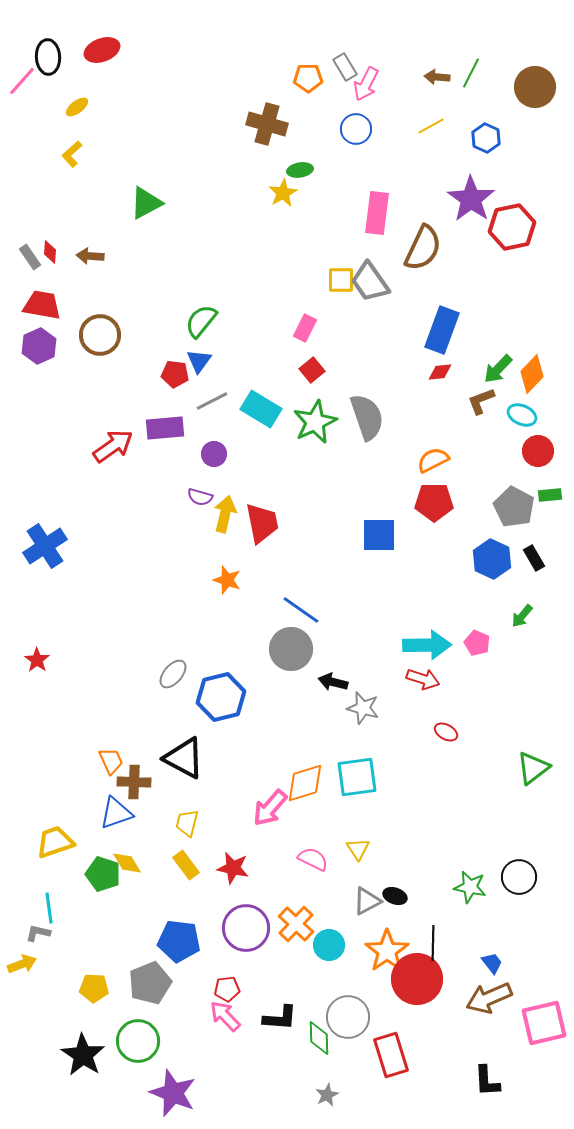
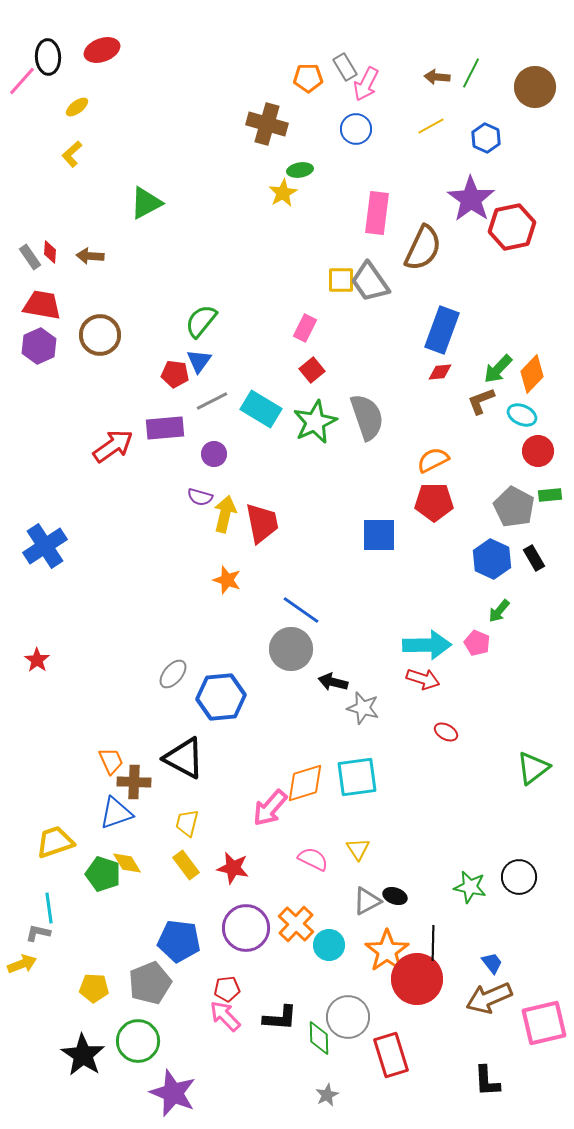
green arrow at (522, 616): moved 23 px left, 5 px up
blue hexagon at (221, 697): rotated 9 degrees clockwise
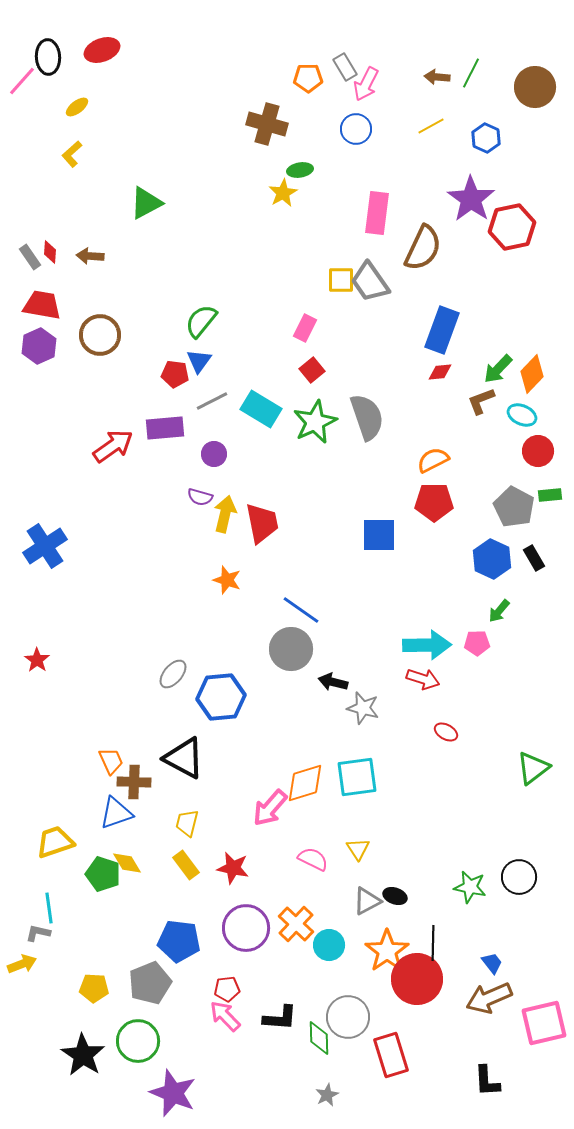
pink pentagon at (477, 643): rotated 25 degrees counterclockwise
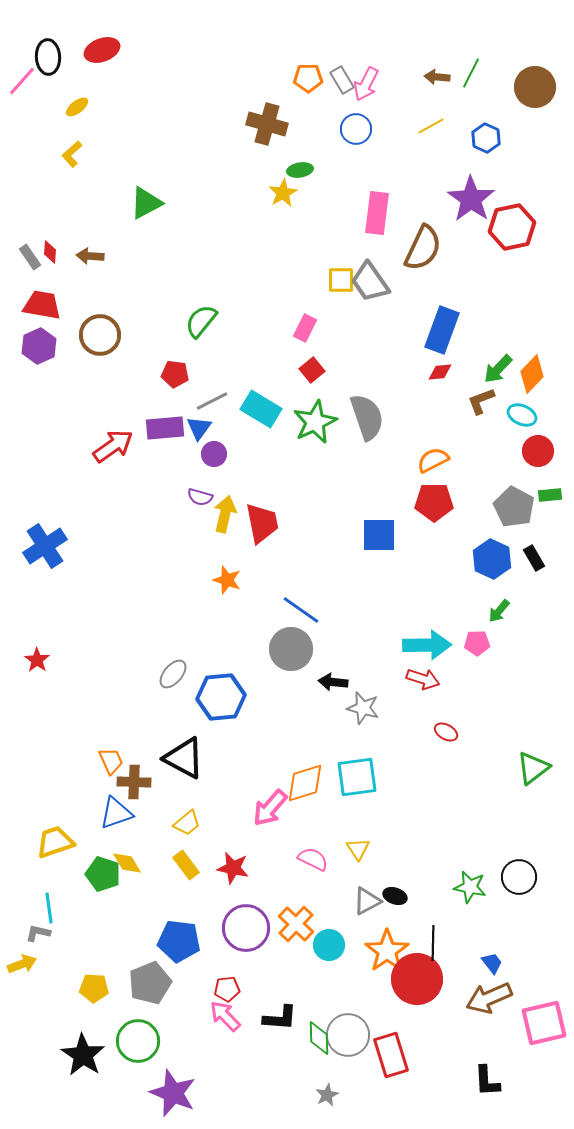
gray rectangle at (345, 67): moved 3 px left, 13 px down
blue triangle at (199, 361): moved 67 px down
black arrow at (333, 682): rotated 8 degrees counterclockwise
yellow trapezoid at (187, 823): rotated 144 degrees counterclockwise
gray circle at (348, 1017): moved 18 px down
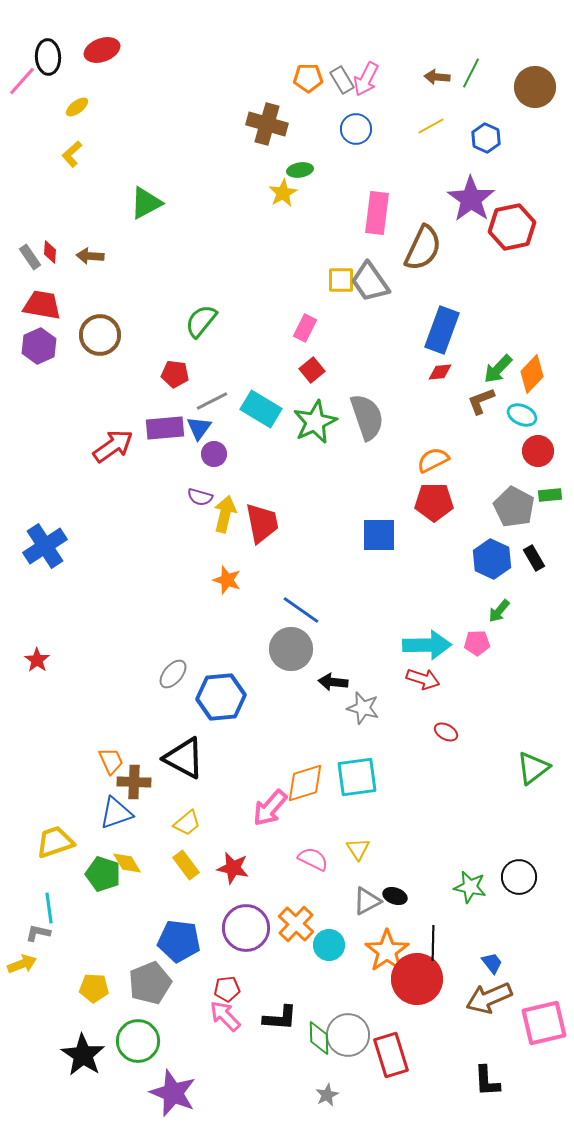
pink arrow at (366, 84): moved 5 px up
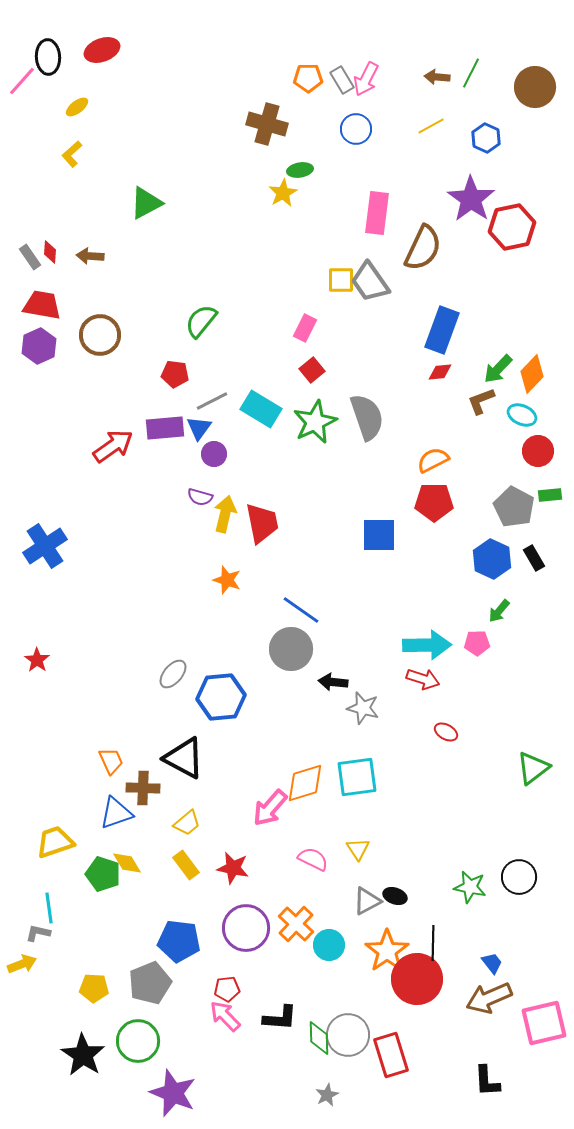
brown cross at (134, 782): moved 9 px right, 6 px down
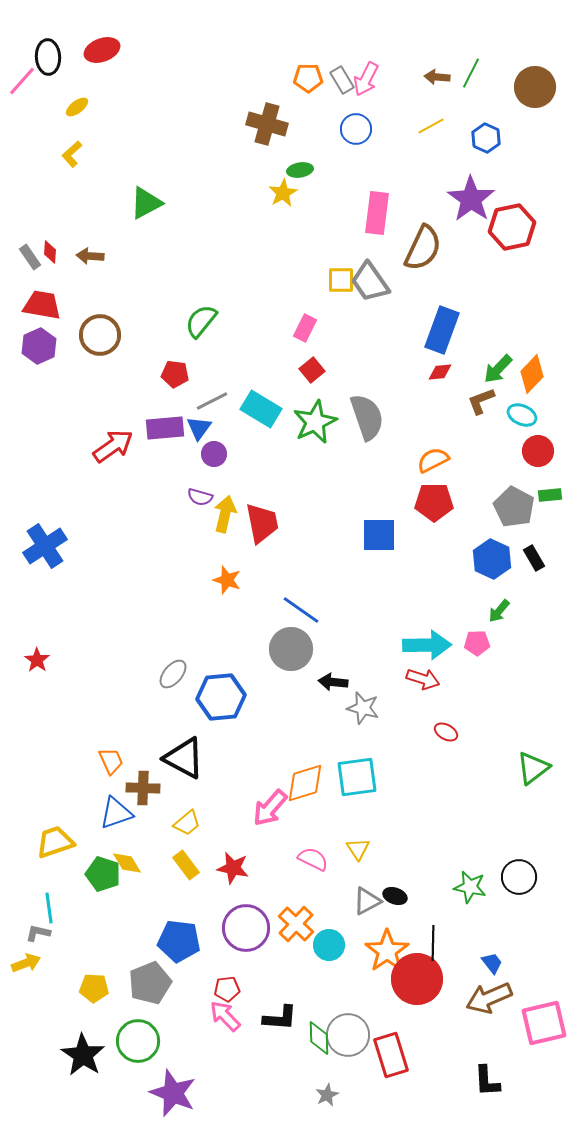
yellow arrow at (22, 964): moved 4 px right, 1 px up
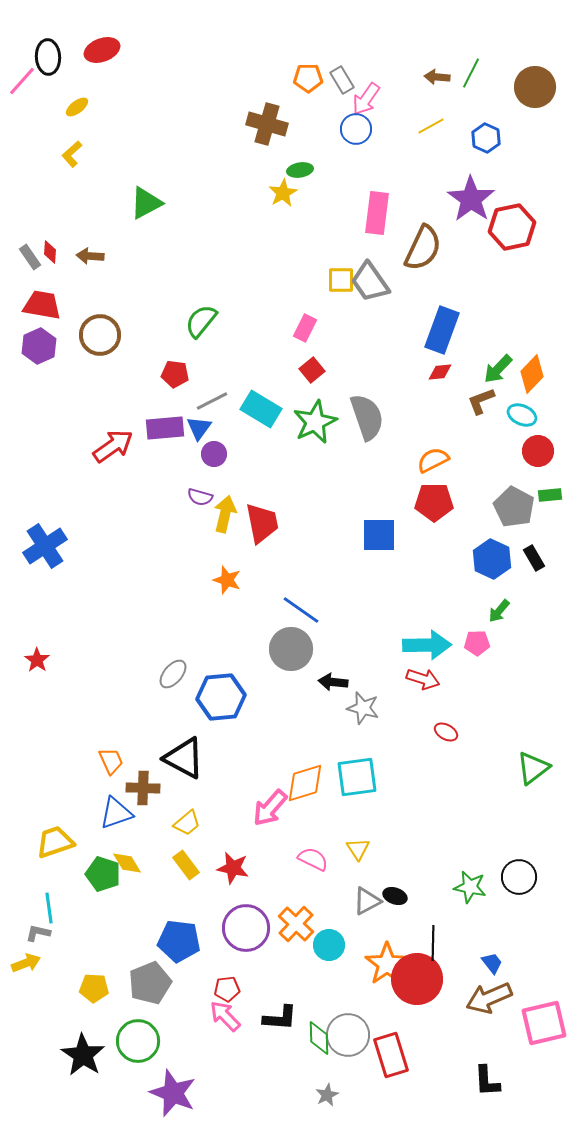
pink arrow at (366, 79): moved 20 px down; rotated 8 degrees clockwise
orange star at (387, 951): moved 13 px down
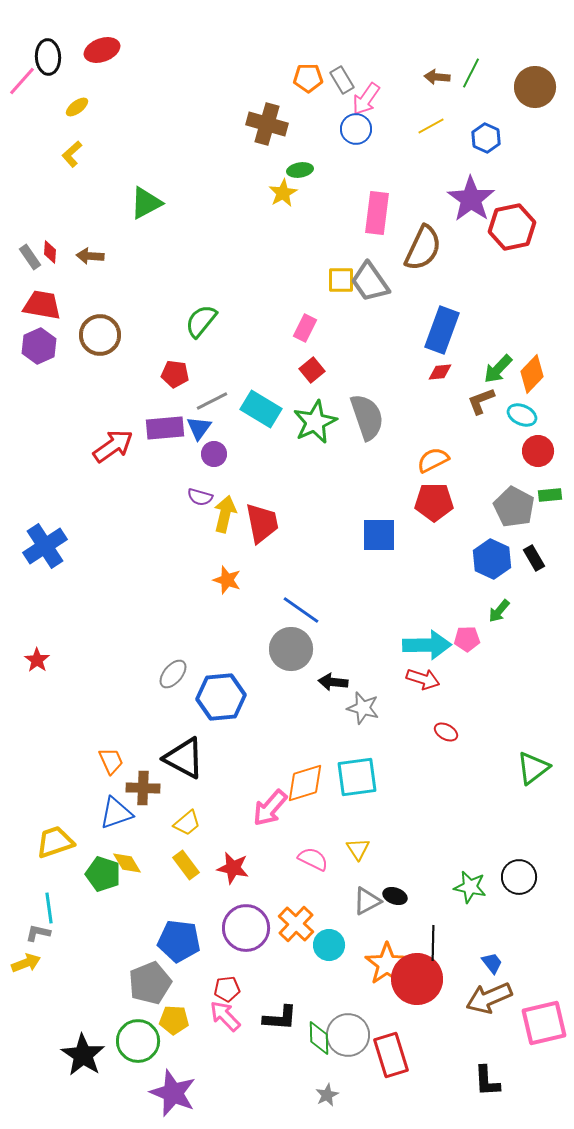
pink pentagon at (477, 643): moved 10 px left, 4 px up
yellow pentagon at (94, 988): moved 80 px right, 32 px down
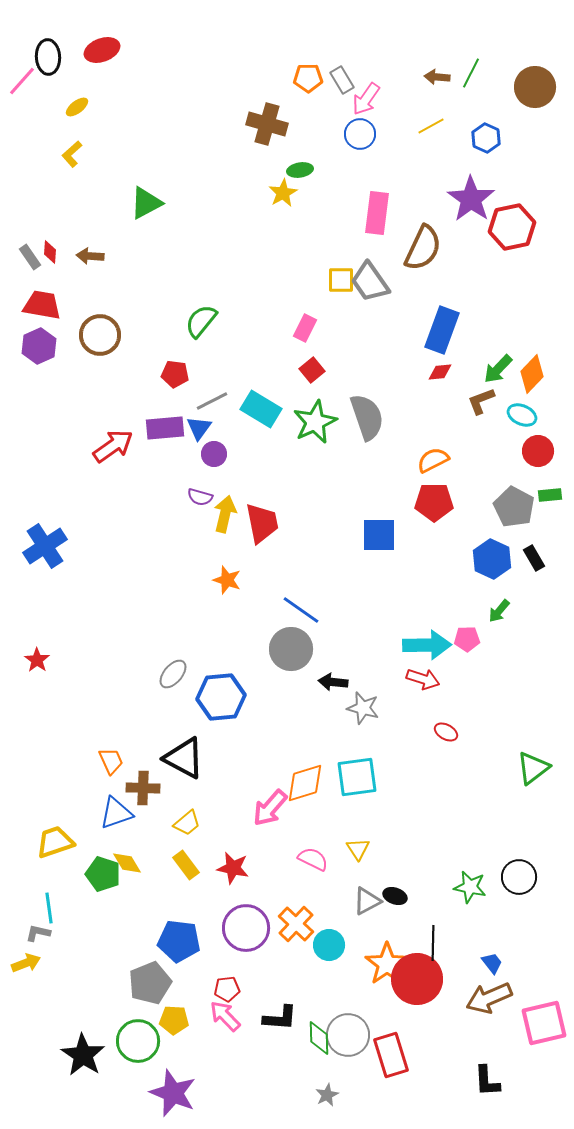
blue circle at (356, 129): moved 4 px right, 5 px down
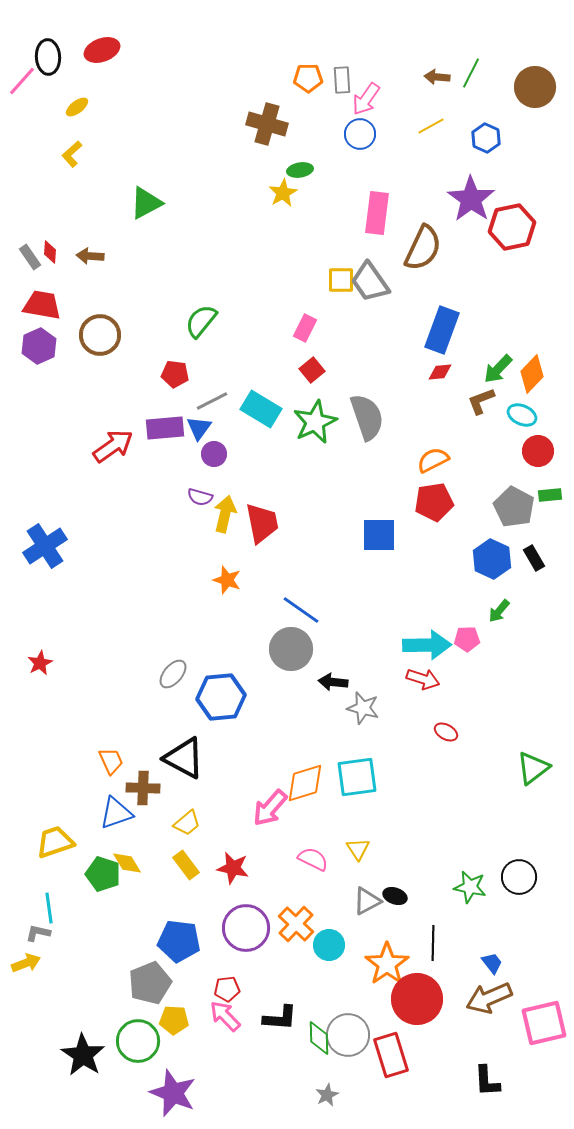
gray rectangle at (342, 80): rotated 28 degrees clockwise
red pentagon at (434, 502): rotated 9 degrees counterclockwise
red star at (37, 660): moved 3 px right, 3 px down; rotated 10 degrees clockwise
red circle at (417, 979): moved 20 px down
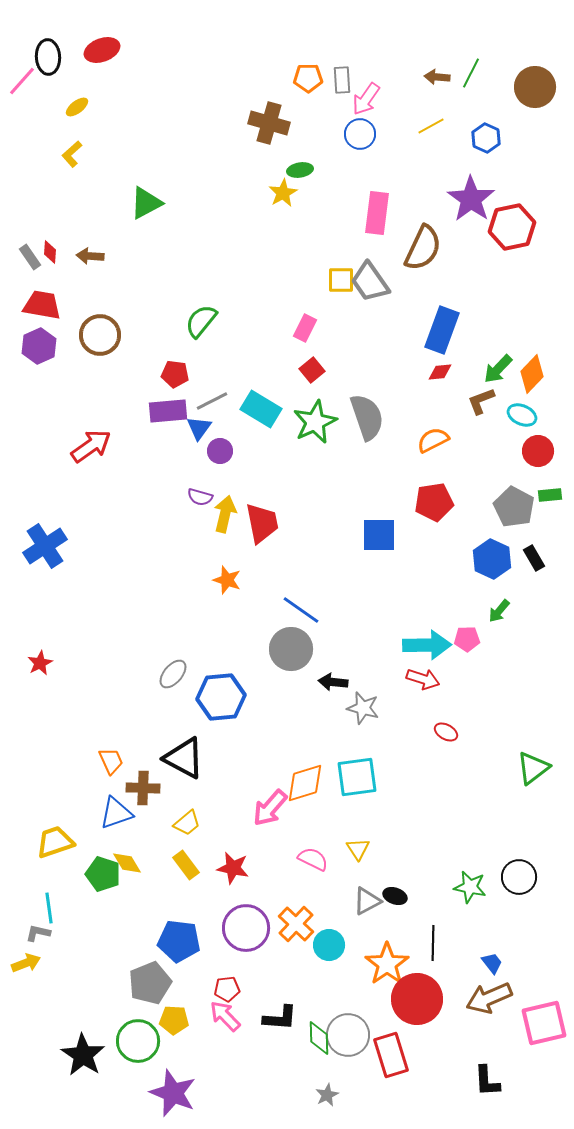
brown cross at (267, 124): moved 2 px right, 1 px up
purple rectangle at (165, 428): moved 3 px right, 17 px up
red arrow at (113, 446): moved 22 px left
purple circle at (214, 454): moved 6 px right, 3 px up
orange semicircle at (433, 460): moved 20 px up
